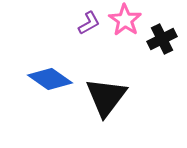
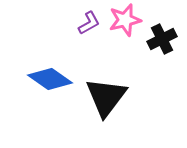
pink star: rotated 24 degrees clockwise
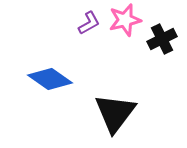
black triangle: moved 9 px right, 16 px down
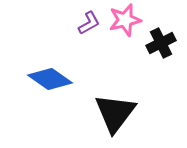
black cross: moved 1 px left, 4 px down
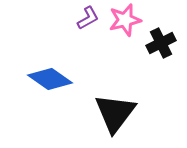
purple L-shape: moved 1 px left, 5 px up
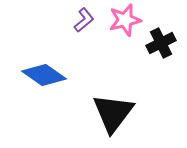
purple L-shape: moved 4 px left, 2 px down; rotated 10 degrees counterclockwise
blue diamond: moved 6 px left, 4 px up
black triangle: moved 2 px left
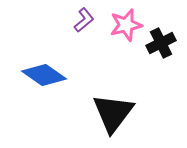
pink star: moved 1 px right, 5 px down
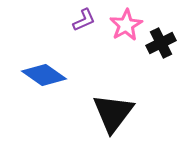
purple L-shape: rotated 15 degrees clockwise
pink star: rotated 16 degrees counterclockwise
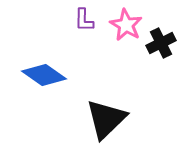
purple L-shape: rotated 115 degrees clockwise
pink star: rotated 12 degrees counterclockwise
black triangle: moved 7 px left, 6 px down; rotated 9 degrees clockwise
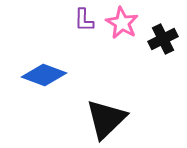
pink star: moved 4 px left, 2 px up
black cross: moved 2 px right, 4 px up
blue diamond: rotated 15 degrees counterclockwise
